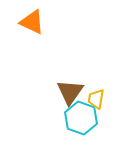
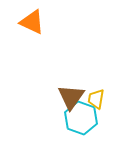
brown triangle: moved 1 px right, 5 px down
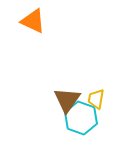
orange triangle: moved 1 px right, 1 px up
brown triangle: moved 4 px left, 3 px down
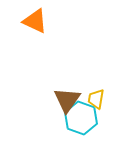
orange triangle: moved 2 px right
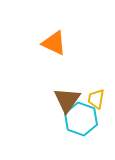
orange triangle: moved 19 px right, 22 px down
cyan hexagon: moved 1 px down
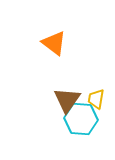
orange triangle: rotated 12 degrees clockwise
cyan hexagon: rotated 16 degrees counterclockwise
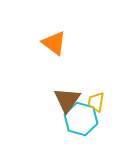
yellow trapezoid: moved 3 px down
cyan hexagon: rotated 12 degrees clockwise
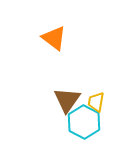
orange triangle: moved 5 px up
cyan hexagon: moved 3 px right, 3 px down; rotated 12 degrees clockwise
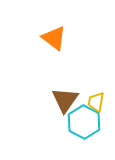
brown triangle: moved 2 px left
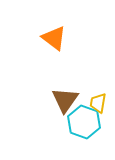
yellow trapezoid: moved 2 px right, 1 px down
cyan hexagon: rotated 8 degrees counterclockwise
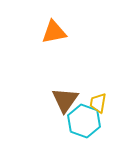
orange triangle: moved 6 px up; rotated 48 degrees counterclockwise
cyan hexagon: moved 1 px up
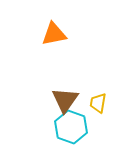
orange triangle: moved 2 px down
cyan hexagon: moved 13 px left, 6 px down
